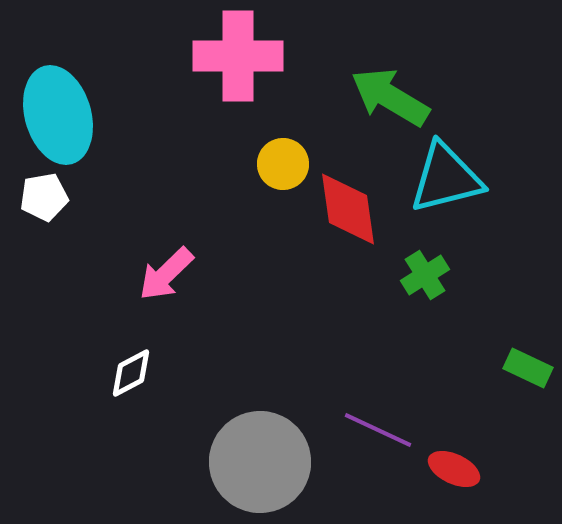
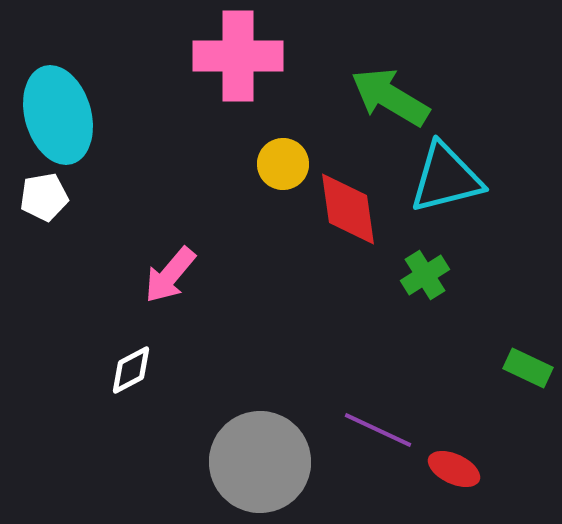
pink arrow: moved 4 px right, 1 px down; rotated 6 degrees counterclockwise
white diamond: moved 3 px up
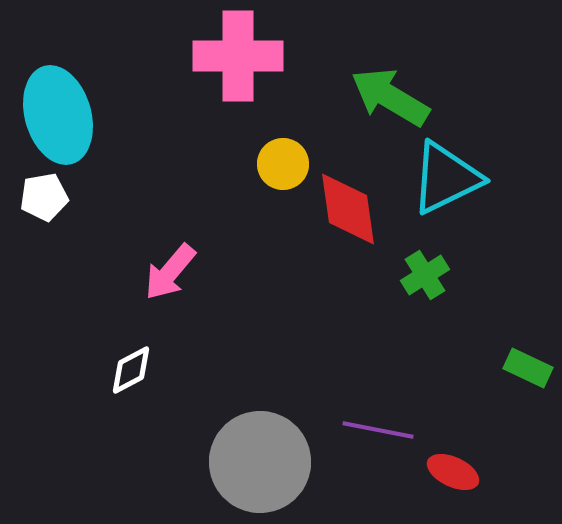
cyan triangle: rotated 12 degrees counterclockwise
pink arrow: moved 3 px up
purple line: rotated 14 degrees counterclockwise
red ellipse: moved 1 px left, 3 px down
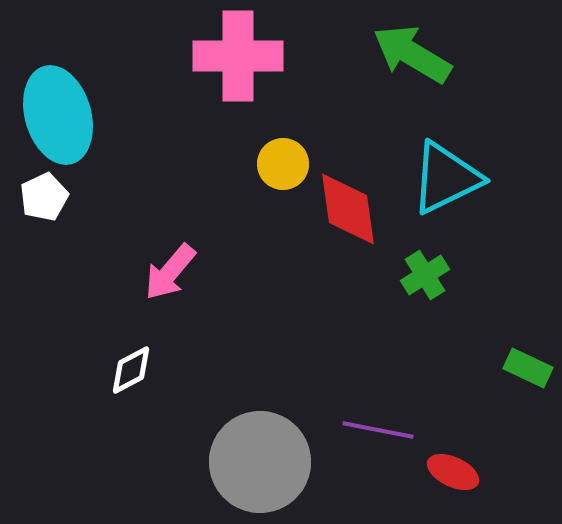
green arrow: moved 22 px right, 43 px up
white pentagon: rotated 15 degrees counterclockwise
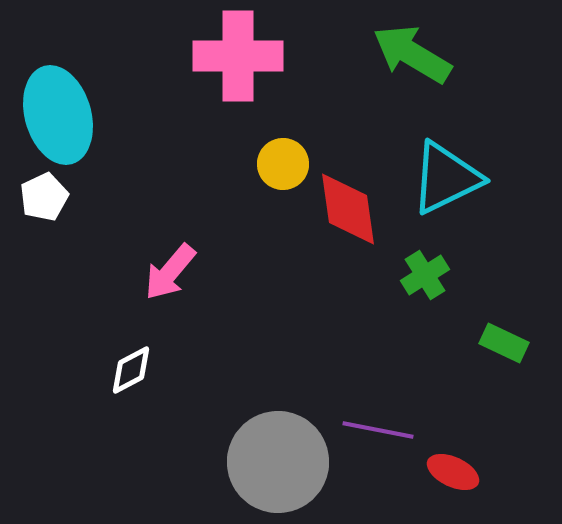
green rectangle: moved 24 px left, 25 px up
gray circle: moved 18 px right
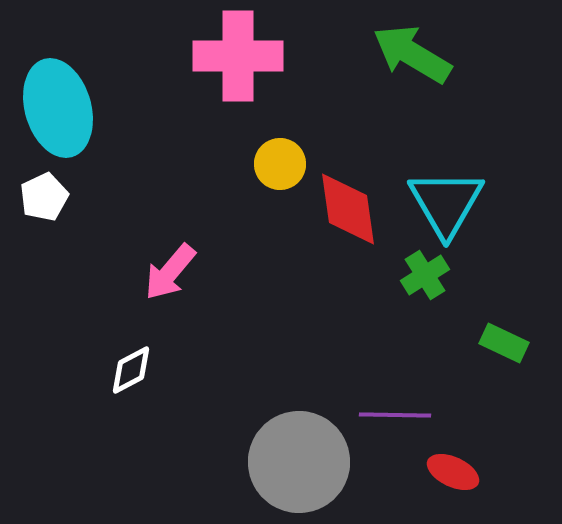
cyan ellipse: moved 7 px up
yellow circle: moved 3 px left
cyan triangle: moved 25 px down; rotated 34 degrees counterclockwise
purple line: moved 17 px right, 15 px up; rotated 10 degrees counterclockwise
gray circle: moved 21 px right
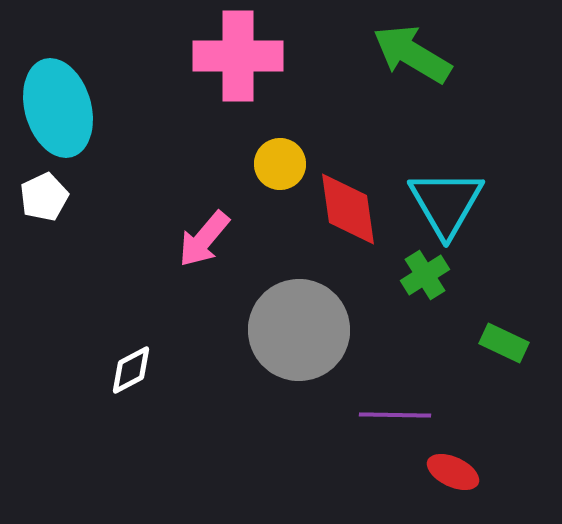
pink arrow: moved 34 px right, 33 px up
gray circle: moved 132 px up
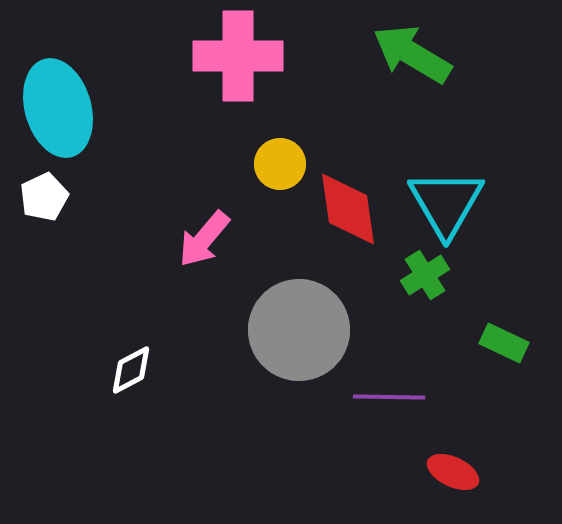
purple line: moved 6 px left, 18 px up
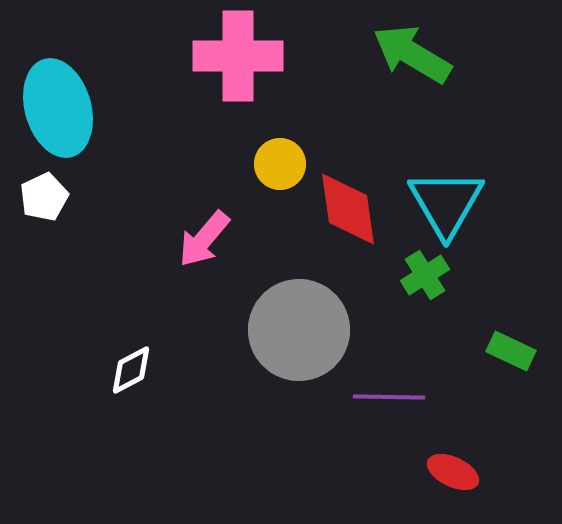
green rectangle: moved 7 px right, 8 px down
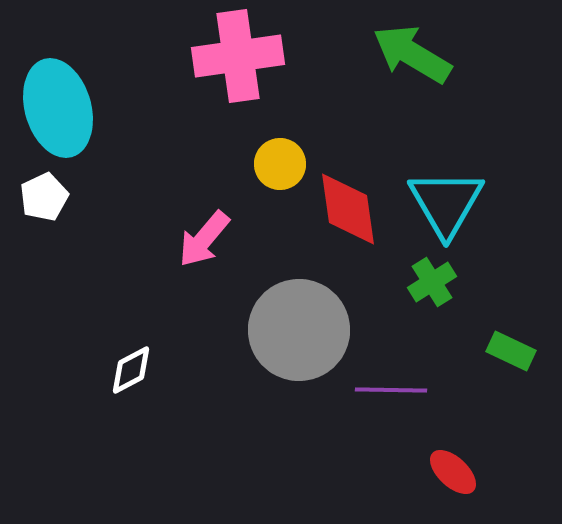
pink cross: rotated 8 degrees counterclockwise
green cross: moved 7 px right, 7 px down
purple line: moved 2 px right, 7 px up
red ellipse: rotated 18 degrees clockwise
